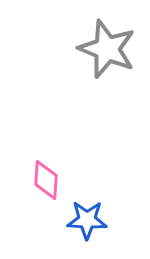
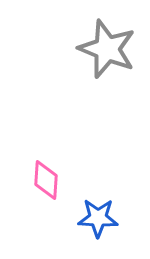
blue star: moved 11 px right, 2 px up
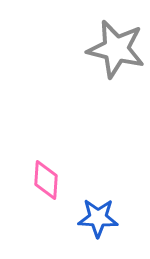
gray star: moved 9 px right; rotated 8 degrees counterclockwise
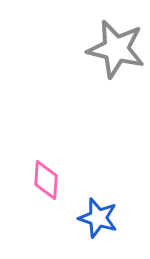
blue star: rotated 15 degrees clockwise
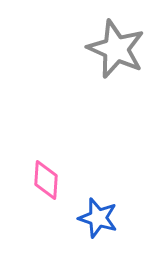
gray star: rotated 10 degrees clockwise
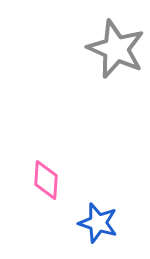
blue star: moved 5 px down
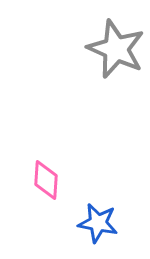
blue star: rotated 6 degrees counterclockwise
